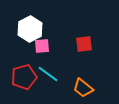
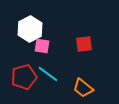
pink square: rotated 14 degrees clockwise
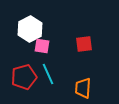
cyan line: rotated 30 degrees clockwise
orange trapezoid: rotated 55 degrees clockwise
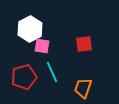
cyan line: moved 4 px right, 2 px up
orange trapezoid: rotated 15 degrees clockwise
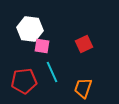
white hexagon: rotated 25 degrees counterclockwise
red square: rotated 18 degrees counterclockwise
red pentagon: moved 4 px down; rotated 10 degrees clockwise
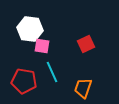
red square: moved 2 px right
red pentagon: rotated 15 degrees clockwise
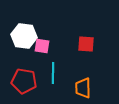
white hexagon: moved 6 px left, 7 px down
red square: rotated 30 degrees clockwise
cyan line: moved 1 px right, 1 px down; rotated 25 degrees clockwise
orange trapezoid: rotated 20 degrees counterclockwise
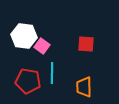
pink square: rotated 28 degrees clockwise
cyan line: moved 1 px left
red pentagon: moved 4 px right
orange trapezoid: moved 1 px right, 1 px up
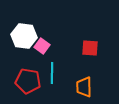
red square: moved 4 px right, 4 px down
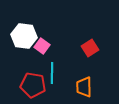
red square: rotated 36 degrees counterclockwise
red pentagon: moved 5 px right, 4 px down
